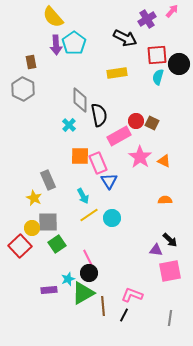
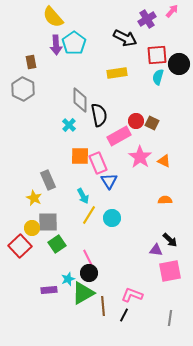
yellow line at (89, 215): rotated 24 degrees counterclockwise
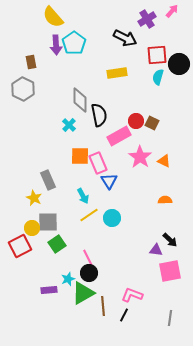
yellow line at (89, 215): rotated 24 degrees clockwise
red square at (20, 246): rotated 15 degrees clockwise
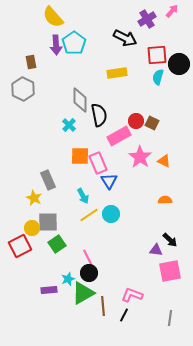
cyan circle at (112, 218): moved 1 px left, 4 px up
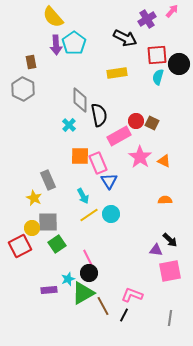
brown line at (103, 306): rotated 24 degrees counterclockwise
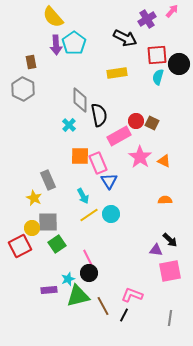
green triangle at (83, 293): moved 5 px left, 3 px down; rotated 15 degrees clockwise
